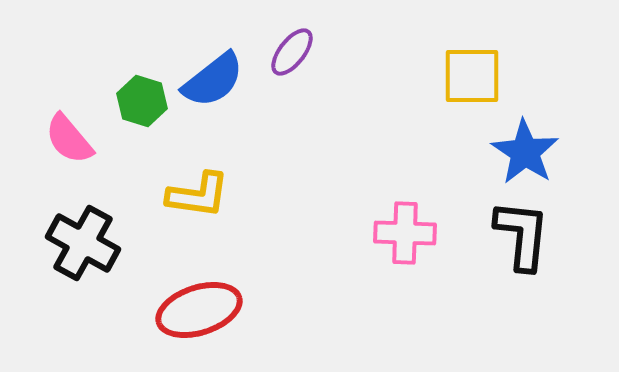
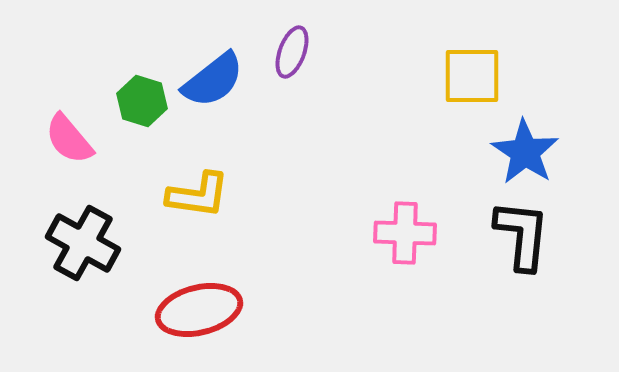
purple ellipse: rotated 18 degrees counterclockwise
red ellipse: rotated 4 degrees clockwise
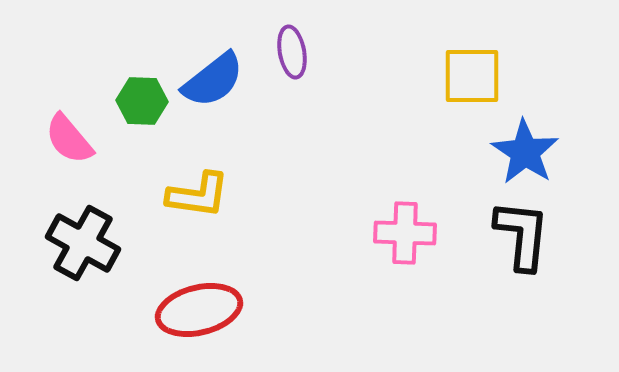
purple ellipse: rotated 30 degrees counterclockwise
green hexagon: rotated 15 degrees counterclockwise
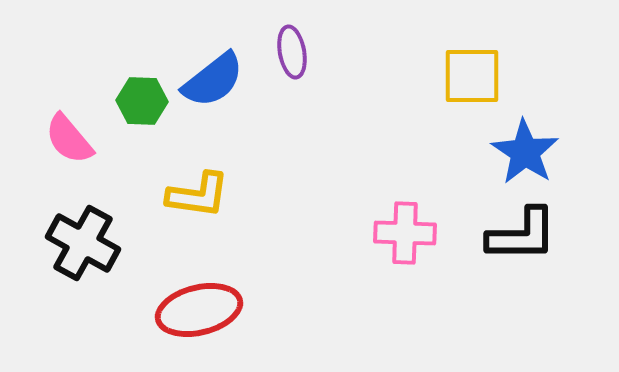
black L-shape: rotated 84 degrees clockwise
